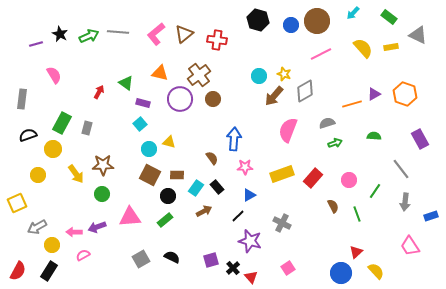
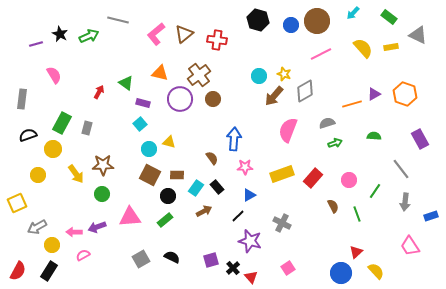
gray line at (118, 32): moved 12 px up; rotated 10 degrees clockwise
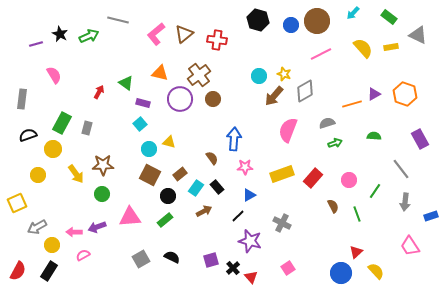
brown rectangle at (177, 175): moved 3 px right, 1 px up; rotated 40 degrees counterclockwise
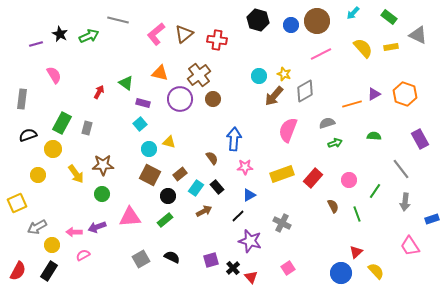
blue rectangle at (431, 216): moved 1 px right, 3 px down
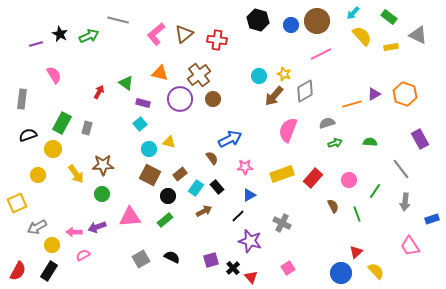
yellow semicircle at (363, 48): moved 1 px left, 12 px up
green semicircle at (374, 136): moved 4 px left, 6 px down
blue arrow at (234, 139): moved 4 px left; rotated 60 degrees clockwise
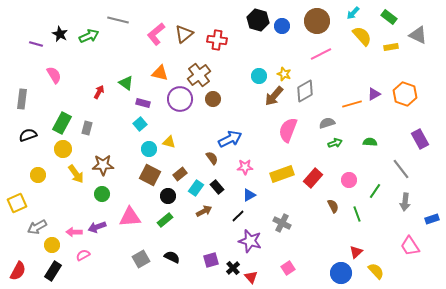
blue circle at (291, 25): moved 9 px left, 1 px down
purple line at (36, 44): rotated 32 degrees clockwise
yellow circle at (53, 149): moved 10 px right
black rectangle at (49, 271): moved 4 px right
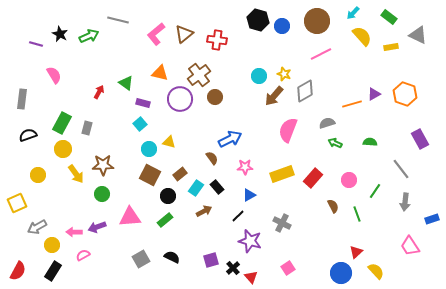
brown circle at (213, 99): moved 2 px right, 2 px up
green arrow at (335, 143): rotated 136 degrees counterclockwise
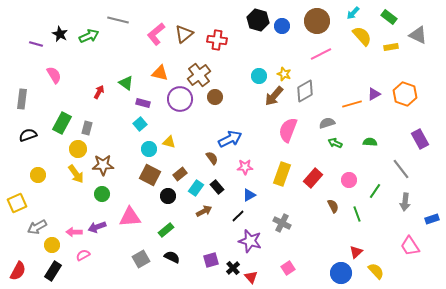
yellow circle at (63, 149): moved 15 px right
yellow rectangle at (282, 174): rotated 50 degrees counterclockwise
green rectangle at (165, 220): moved 1 px right, 10 px down
